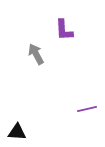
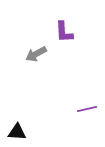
purple L-shape: moved 2 px down
gray arrow: rotated 90 degrees counterclockwise
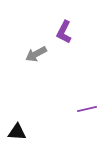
purple L-shape: rotated 30 degrees clockwise
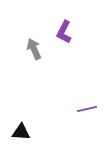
gray arrow: moved 2 px left, 5 px up; rotated 95 degrees clockwise
black triangle: moved 4 px right
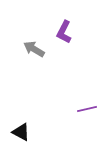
gray arrow: rotated 35 degrees counterclockwise
black triangle: rotated 24 degrees clockwise
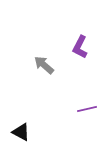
purple L-shape: moved 16 px right, 15 px down
gray arrow: moved 10 px right, 16 px down; rotated 10 degrees clockwise
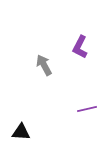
gray arrow: rotated 20 degrees clockwise
black triangle: rotated 24 degrees counterclockwise
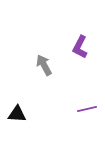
black triangle: moved 4 px left, 18 px up
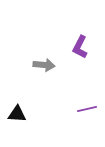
gray arrow: rotated 125 degrees clockwise
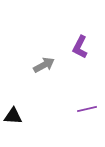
gray arrow: rotated 35 degrees counterclockwise
black triangle: moved 4 px left, 2 px down
